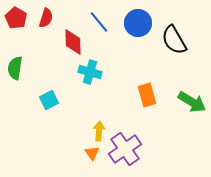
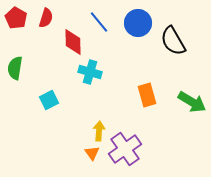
black semicircle: moved 1 px left, 1 px down
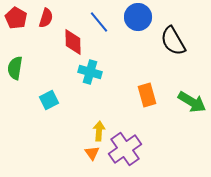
blue circle: moved 6 px up
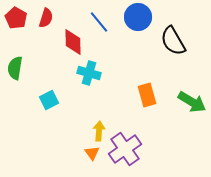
cyan cross: moved 1 px left, 1 px down
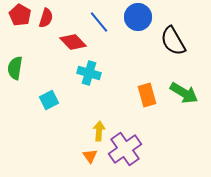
red pentagon: moved 4 px right, 3 px up
red diamond: rotated 44 degrees counterclockwise
green arrow: moved 8 px left, 9 px up
orange triangle: moved 2 px left, 3 px down
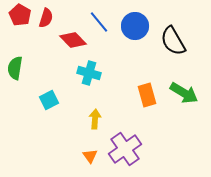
blue circle: moved 3 px left, 9 px down
red diamond: moved 2 px up
yellow arrow: moved 4 px left, 12 px up
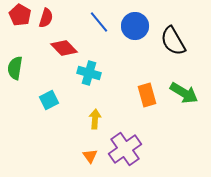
red diamond: moved 9 px left, 8 px down
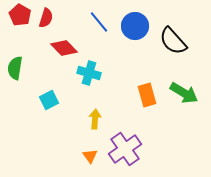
black semicircle: rotated 12 degrees counterclockwise
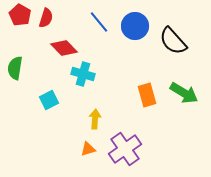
cyan cross: moved 6 px left, 1 px down
orange triangle: moved 2 px left, 7 px up; rotated 49 degrees clockwise
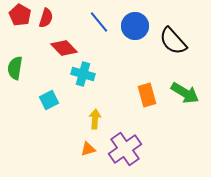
green arrow: moved 1 px right
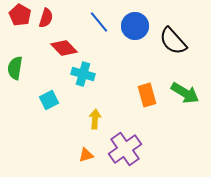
orange triangle: moved 2 px left, 6 px down
